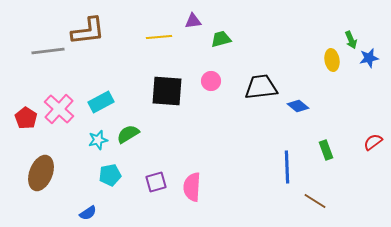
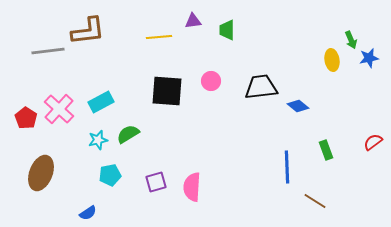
green trapezoid: moved 6 px right, 9 px up; rotated 75 degrees counterclockwise
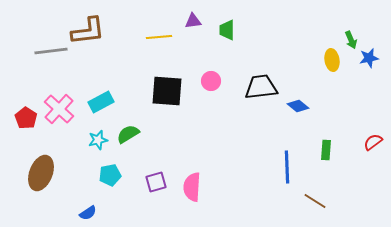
gray line: moved 3 px right
green rectangle: rotated 24 degrees clockwise
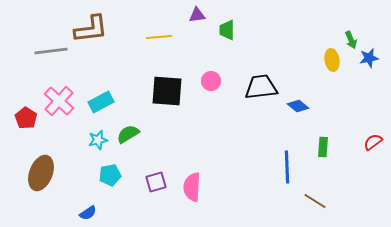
purple triangle: moved 4 px right, 6 px up
brown L-shape: moved 3 px right, 2 px up
pink cross: moved 8 px up
green rectangle: moved 3 px left, 3 px up
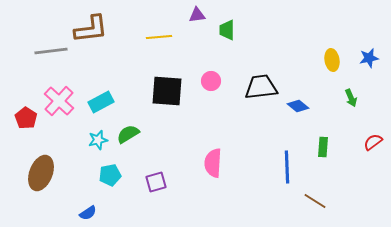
green arrow: moved 58 px down
pink semicircle: moved 21 px right, 24 px up
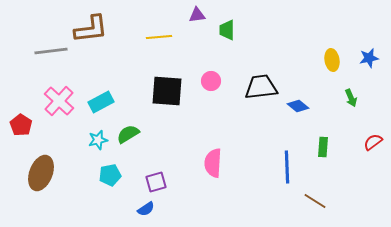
red pentagon: moved 5 px left, 7 px down
blue semicircle: moved 58 px right, 4 px up
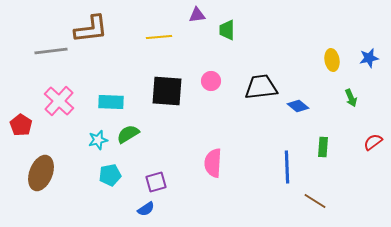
cyan rectangle: moved 10 px right; rotated 30 degrees clockwise
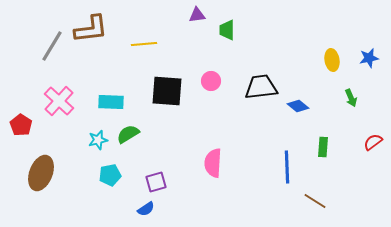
yellow line: moved 15 px left, 7 px down
gray line: moved 1 px right, 5 px up; rotated 52 degrees counterclockwise
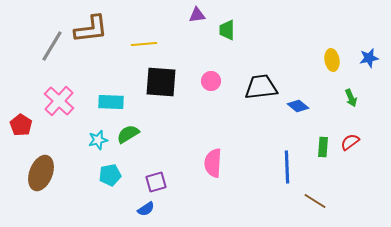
black square: moved 6 px left, 9 px up
red semicircle: moved 23 px left
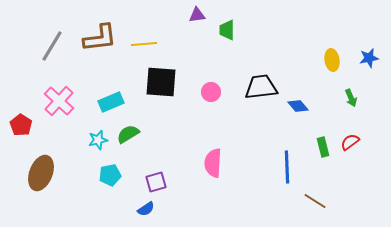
brown L-shape: moved 9 px right, 9 px down
pink circle: moved 11 px down
cyan rectangle: rotated 25 degrees counterclockwise
blue diamond: rotated 10 degrees clockwise
green rectangle: rotated 18 degrees counterclockwise
